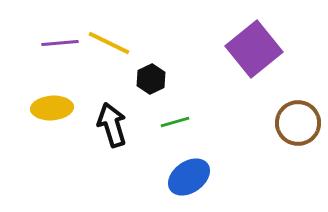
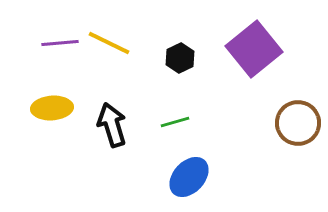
black hexagon: moved 29 px right, 21 px up
blue ellipse: rotated 12 degrees counterclockwise
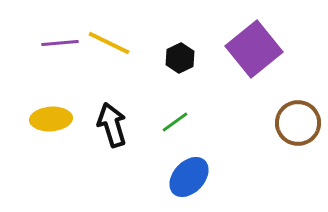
yellow ellipse: moved 1 px left, 11 px down
green line: rotated 20 degrees counterclockwise
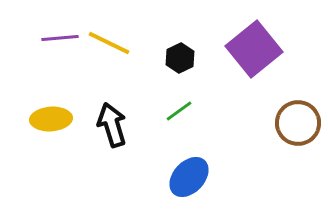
purple line: moved 5 px up
green line: moved 4 px right, 11 px up
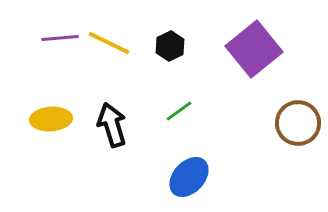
black hexagon: moved 10 px left, 12 px up
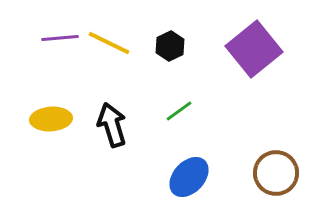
brown circle: moved 22 px left, 50 px down
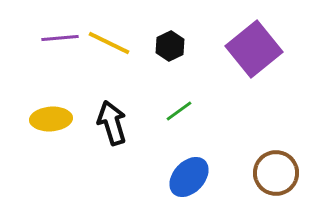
black arrow: moved 2 px up
